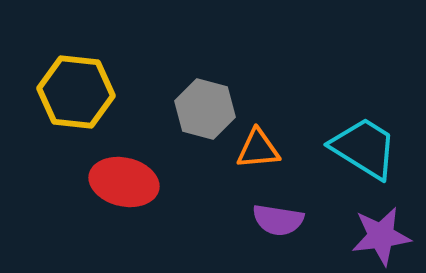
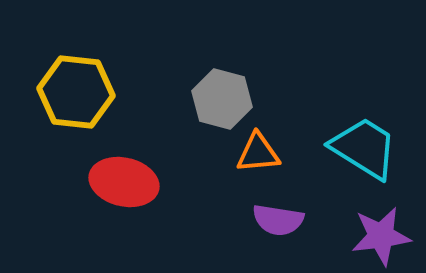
gray hexagon: moved 17 px right, 10 px up
orange triangle: moved 4 px down
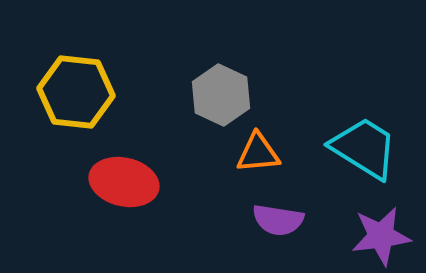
gray hexagon: moved 1 px left, 4 px up; rotated 10 degrees clockwise
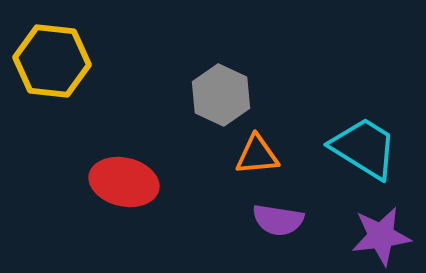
yellow hexagon: moved 24 px left, 31 px up
orange triangle: moved 1 px left, 2 px down
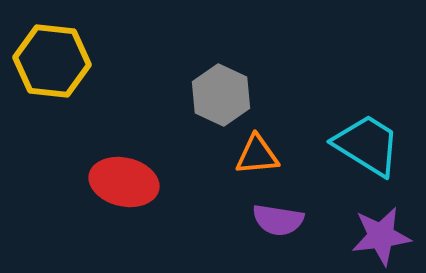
cyan trapezoid: moved 3 px right, 3 px up
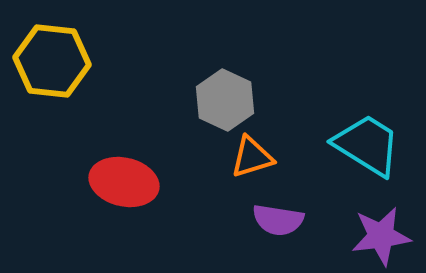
gray hexagon: moved 4 px right, 5 px down
orange triangle: moved 5 px left, 2 px down; rotated 12 degrees counterclockwise
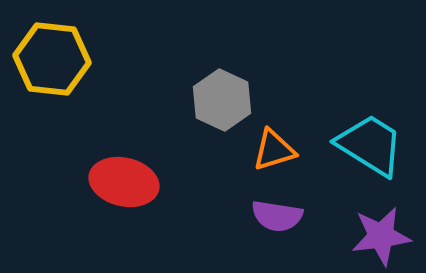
yellow hexagon: moved 2 px up
gray hexagon: moved 3 px left
cyan trapezoid: moved 3 px right
orange triangle: moved 22 px right, 7 px up
purple semicircle: moved 1 px left, 4 px up
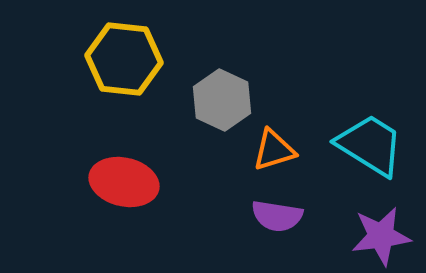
yellow hexagon: moved 72 px right
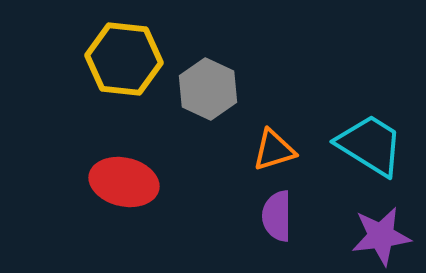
gray hexagon: moved 14 px left, 11 px up
purple semicircle: rotated 81 degrees clockwise
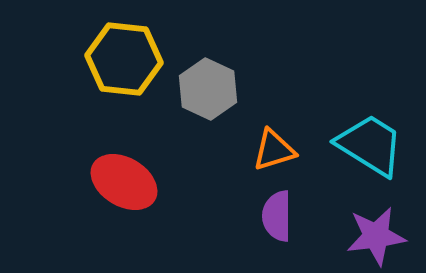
red ellipse: rotated 18 degrees clockwise
purple star: moved 5 px left
